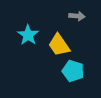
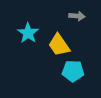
cyan star: moved 2 px up
cyan pentagon: rotated 15 degrees counterclockwise
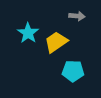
yellow trapezoid: moved 3 px left, 3 px up; rotated 90 degrees clockwise
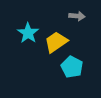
cyan pentagon: moved 1 px left, 4 px up; rotated 25 degrees clockwise
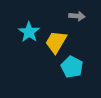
cyan star: moved 1 px right, 1 px up
yellow trapezoid: rotated 25 degrees counterclockwise
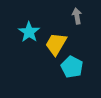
gray arrow: rotated 105 degrees counterclockwise
yellow trapezoid: moved 2 px down
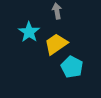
gray arrow: moved 20 px left, 5 px up
yellow trapezoid: rotated 25 degrees clockwise
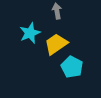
cyan star: moved 1 px right, 1 px down; rotated 15 degrees clockwise
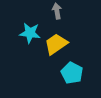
cyan star: rotated 30 degrees clockwise
cyan pentagon: moved 6 px down
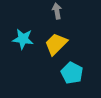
cyan star: moved 7 px left, 6 px down
yellow trapezoid: rotated 10 degrees counterclockwise
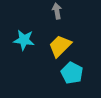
cyan star: moved 1 px right, 1 px down
yellow trapezoid: moved 4 px right, 2 px down
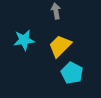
gray arrow: moved 1 px left
cyan star: rotated 15 degrees counterclockwise
